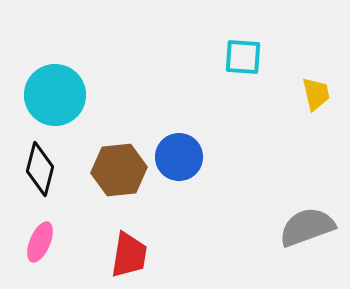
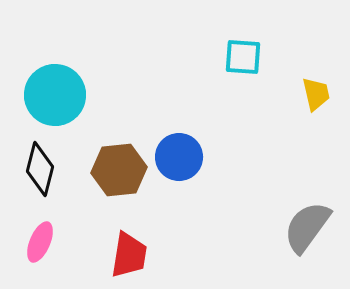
gray semicircle: rotated 34 degrees counterclockwise
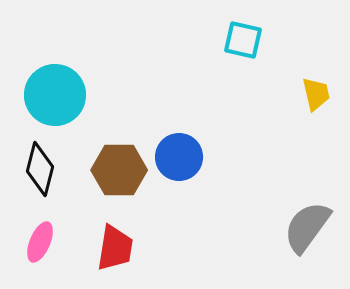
cyan square: moved 17 px up; rotated 9 degrees clockwise
brown hexagon: rotated 6 degrees clockwise
red trapezoid: moved 14 px left, 7 px up
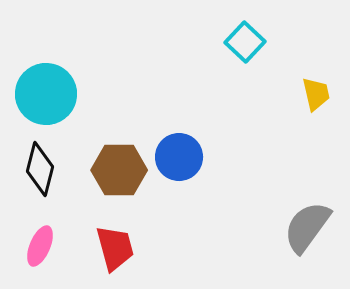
cyan square: moved 2 px right, 2 px down; rotated 30 degrees clockwise
cyan circle: moved 9 px left, 1 px up
pink ellipse: moved 4 px down
red trapezoid: rotated 24 degrees counterclockwise
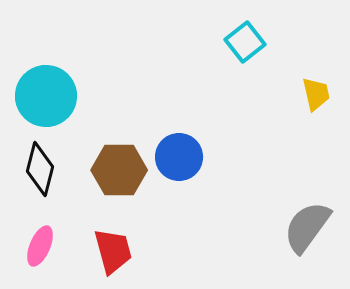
cyan square: rotated 9 degrees clockwise
cyan circle: moved 2 px down
red trapezoid: moved 2 px left, 3 px down
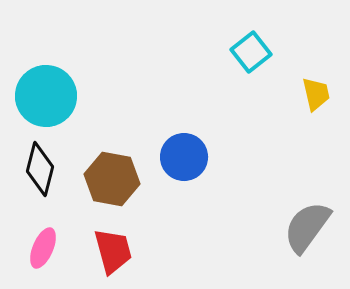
cyan square: moved 6 px right, 10 px down
blue circle: moved 5 px right
brown hexagon: moved 7 px left, 9 px down; rotated 10 degrees clockwise
pink ellipse: moved 3 px right, 2 px down
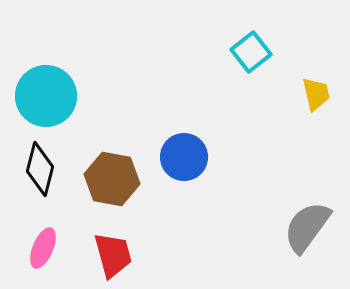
red trapezoid: moved 4 px down
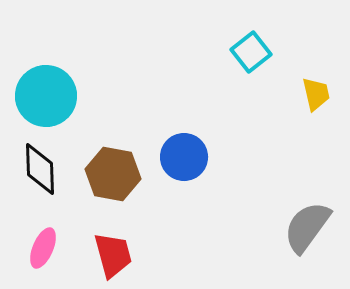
black diamond: rotated 16 degrees counterclockwise
brown hexagon: moved 1 px right, 5 px up
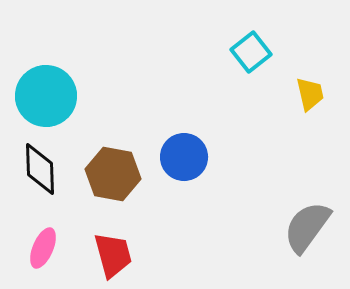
yellow trapezoid: moved 6 px left
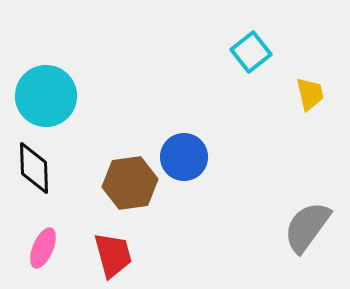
black diamond: moved 6 px left, 1 px up
brown hexagon: moved 17 px right, 9 px down; rotated 18 degrees counterclockwise
